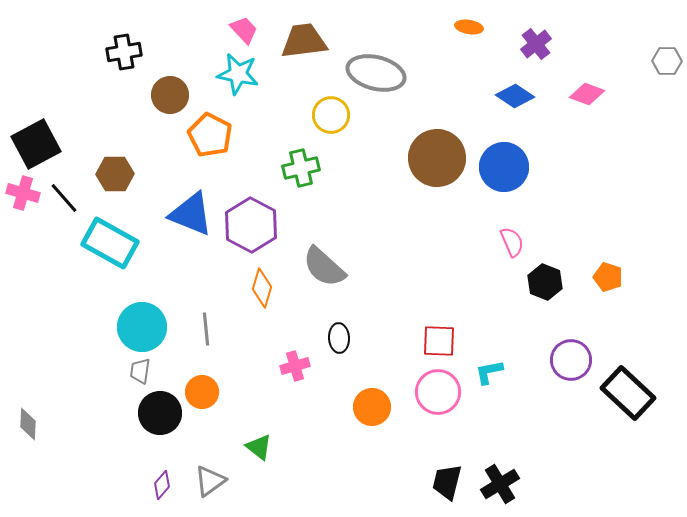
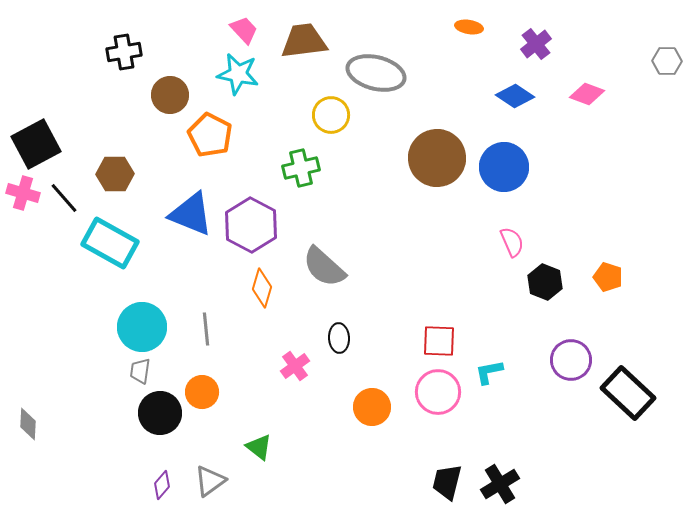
pink cross at (295, 366): rotated 20 degrees counterclockwise
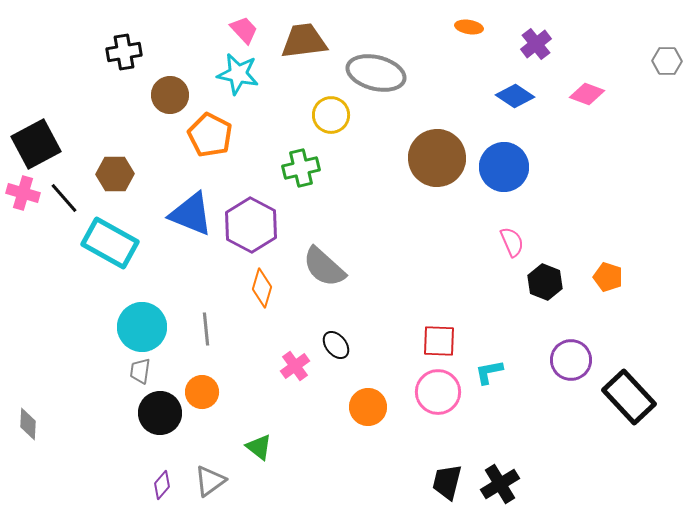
black ellipse at (339, 338): moved 3 px left, 7 px down; rotated 36 degrees counterclockwise
black rectangle at (628, 393): moved 1 px right, 4 px down; rotated 4 degrees clockwise
orange circle at (372, 407): moved 4 px left
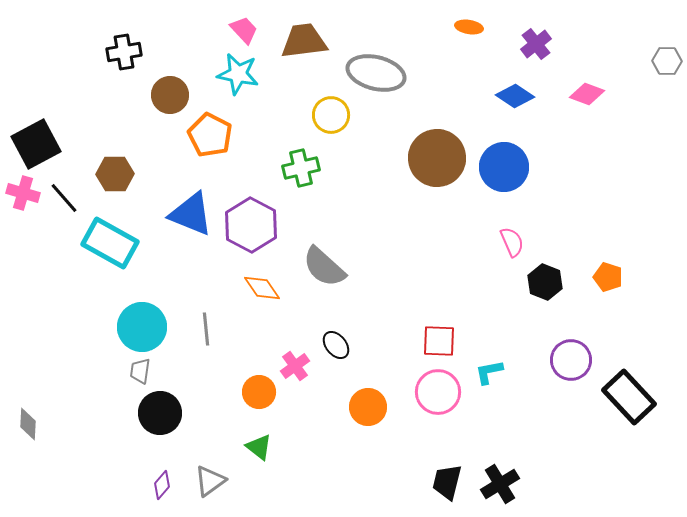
orange diamond at (262, 288): rotated 51 degrees counterclockwise
orange circle at (202, 392): moved 57 px right
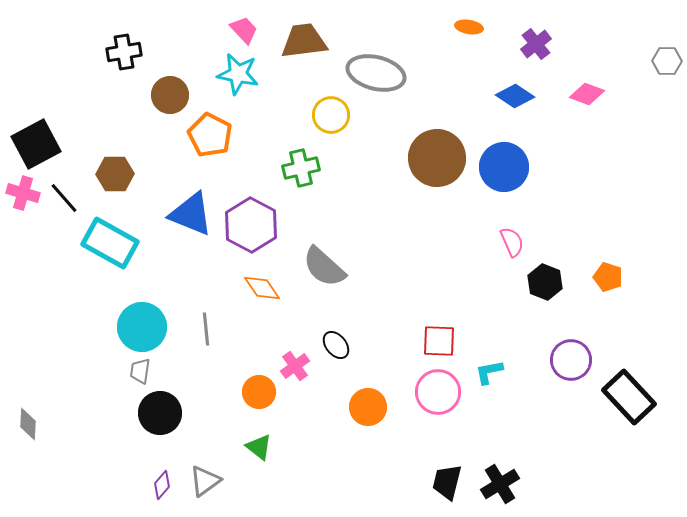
gray triangle at (210, 481): moved 5 px left
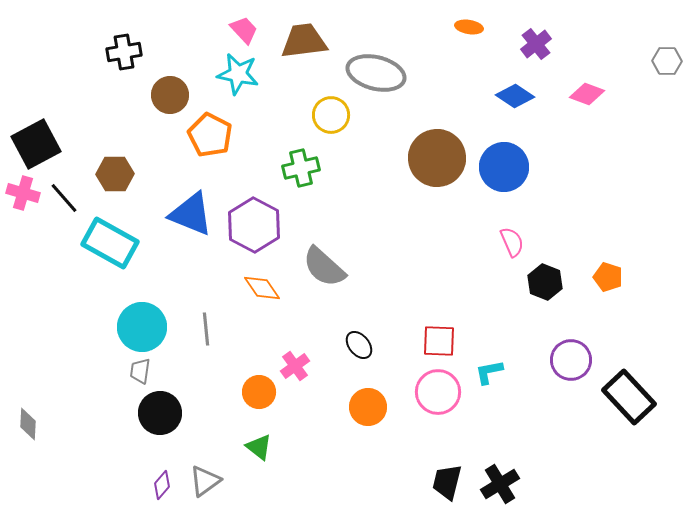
purple hexagon at (251, 225): moved 3 px right
black ellipse at (336, 345): moved 23 px right
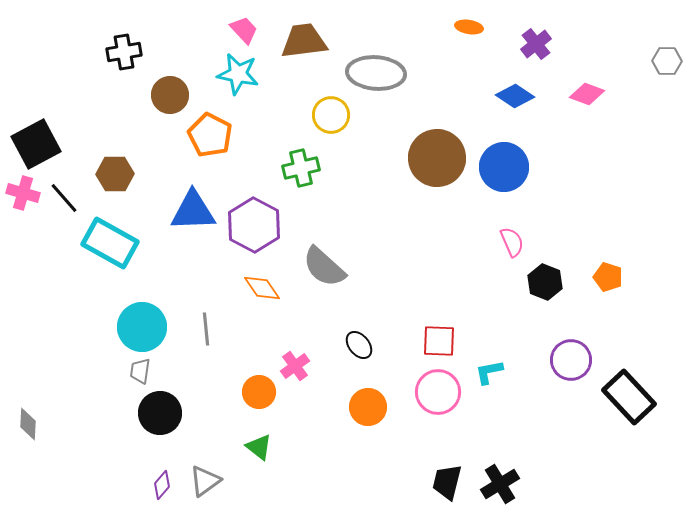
gray ellipse at (376, 73): rotated 10 degrees counterclockwise
blue triangle at (191, 214): moved 2 px right, 3 px up; rotated 24 degrees counterclockwise
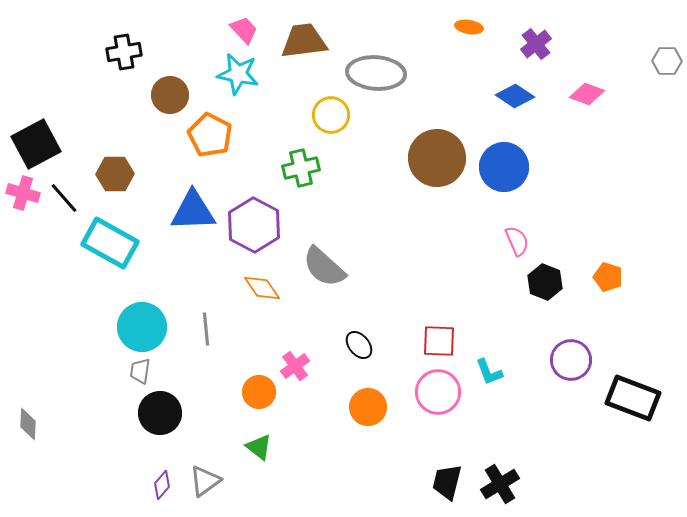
pink semicircle at (512, 242): moved 5 px right, 1 px up
cyan L-shape at (489, 372): rotated 100 degrees counterclockwise
black rectangle at (629, 397): moved 4 px right, 1 px down; rotated 26 degrees counterclockwise
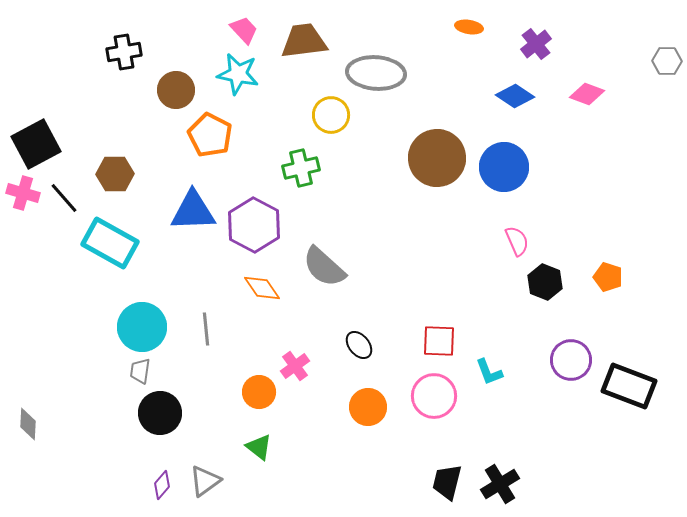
brown circle at (170, 95): moved 6 px right, 5 px up
pink circle at (438, 392): moved 4 px left, 4 px down
black rectangle at (633, 398): moved 4 px left, 12 px up
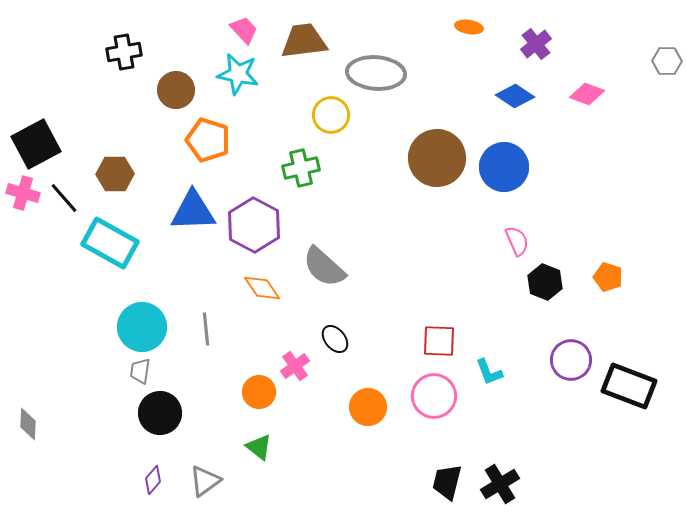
orange pentagon at (210, 135): moved 2 px left, 5 px down; rotated 9 degrees counterclockwise
black ellipse at (359, 345): moved 24 px left, 6 px up
purple diamond at (162, 485): moved 9 px left, 5 px up
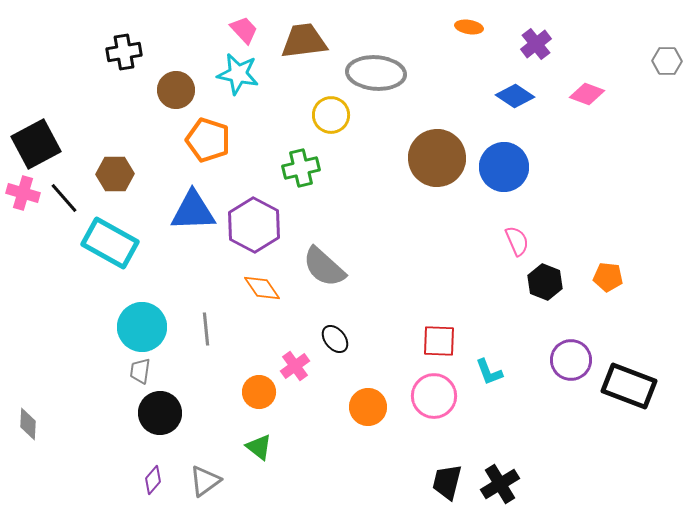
orange pentagon at (608, 277): rotated 12 degrees counterclockwise
